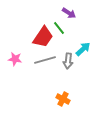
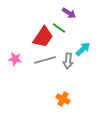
green line: rotated 16 degrees counterclockwise
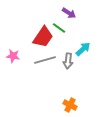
pink star: moved 2 px left, 3 px up
orange cross: moved 7 px right, 6 px down
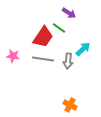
gray line: moved 2 px left, 1 px up; rotated 25 degrees clockwise
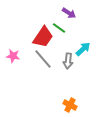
gray line: rotated 40 degrees clockwise
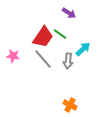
green line: moved 1 px right, 6 px down
